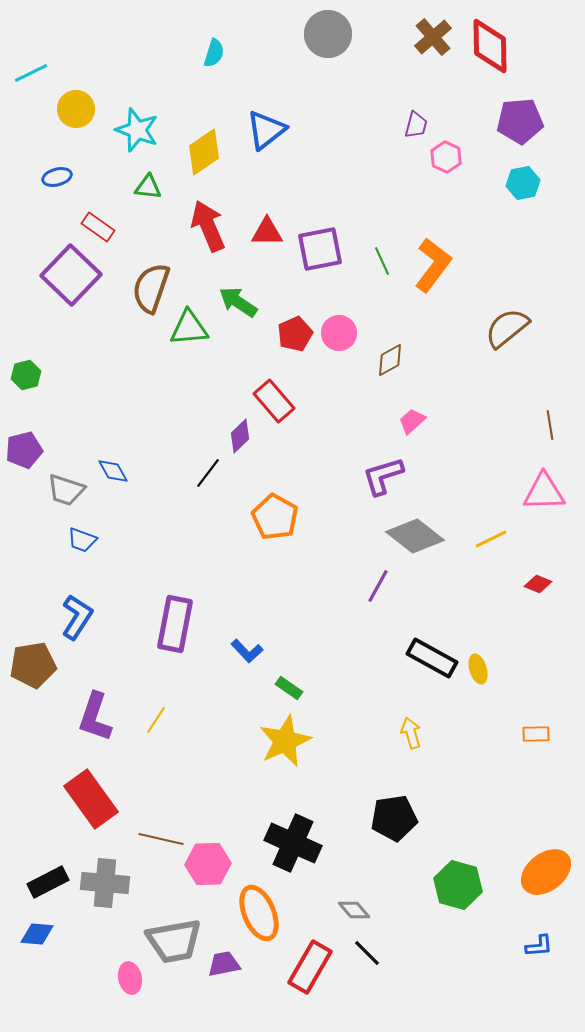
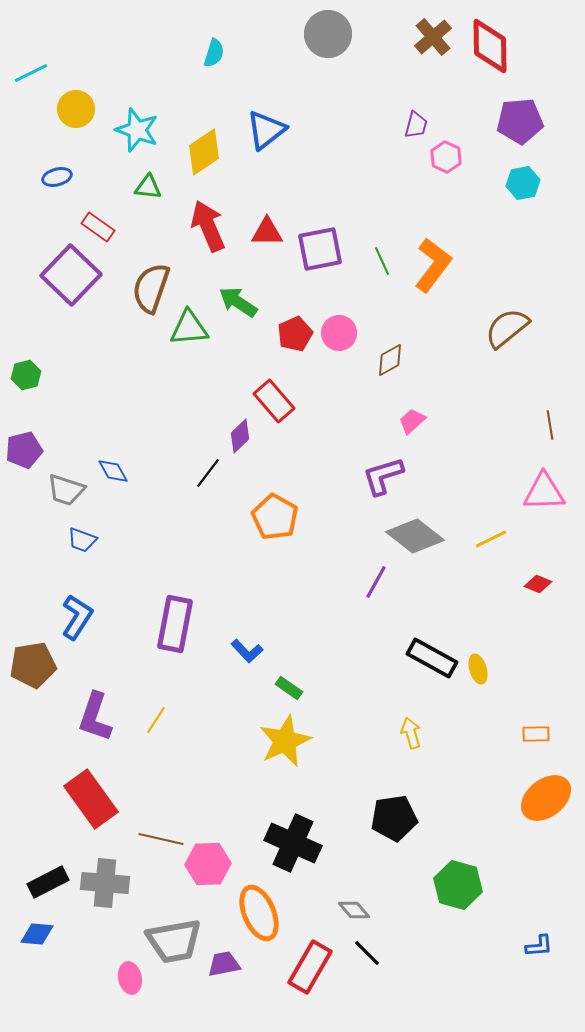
purple line at (378, 586): moved 2 px left, 4 px up
orange ellipse at (546, 872): moved 74 px up
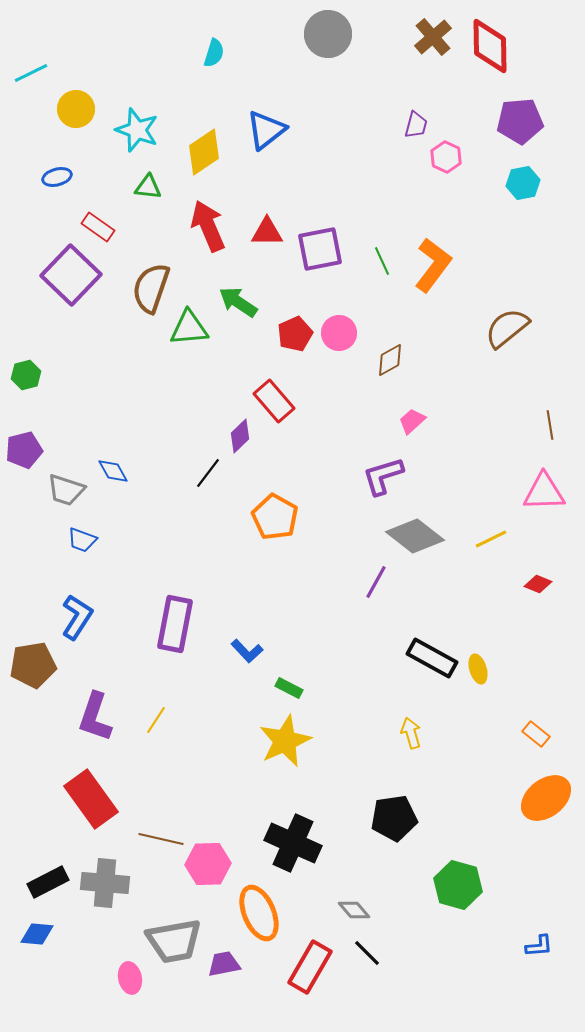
green rectangle at (289, 688): rotated 8 degrees counterclockwise
orange rectangle at (536, 734): rotated 40 degrees clockwise
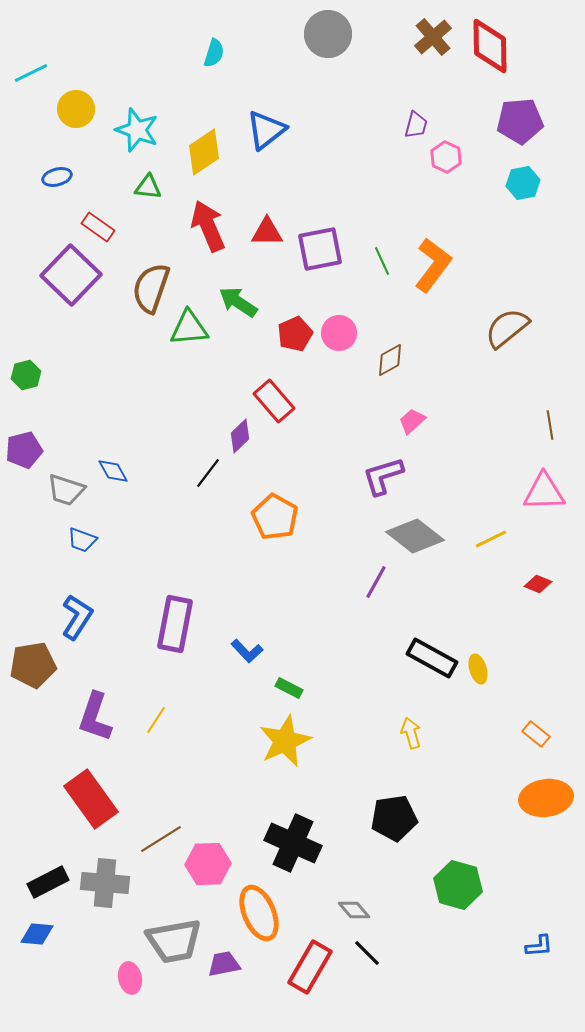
orange ellipse at (546, 798): rotated 30 degrees clockwise
brown line at (161, 839): rotated 45 degrees counterclockwise
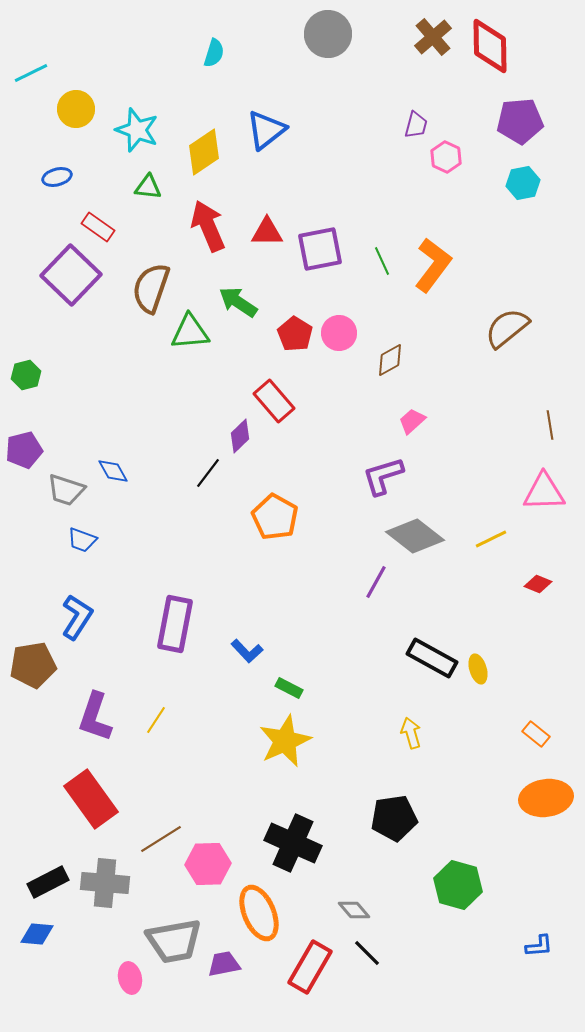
green triangle at (189, 328): moved 1 px right, 4 px down
red pentagon at (295, 334): rotated 16 degrees counterclockwise
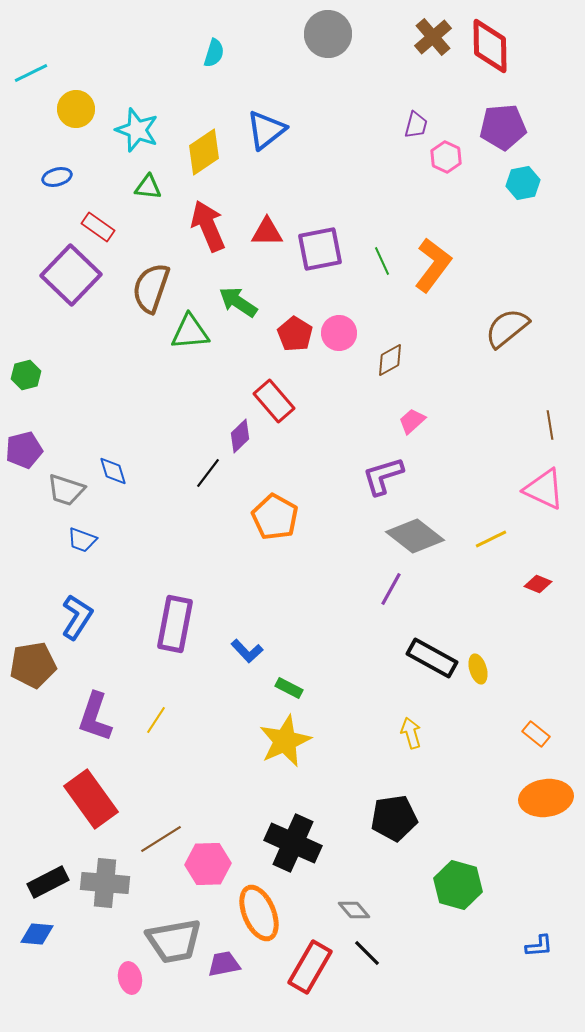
purple pentagon at (520, 121): moved 17 px left, 6 px down
blue diamond at (113, 471): rotated 12 degrees clockwise
pink triangle at (544, 492): moved 3 px up; rotated 27 degrees clockwise
purple line at (376, 582): moved 15 px right, 7 px down
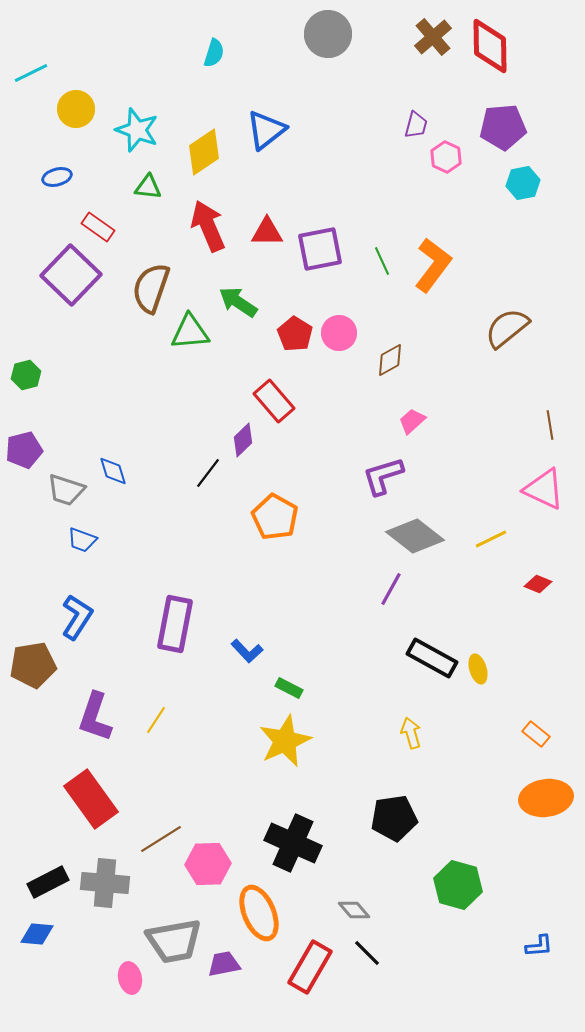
purple diamond at (240, 436): moved 3 px right, 4 px down
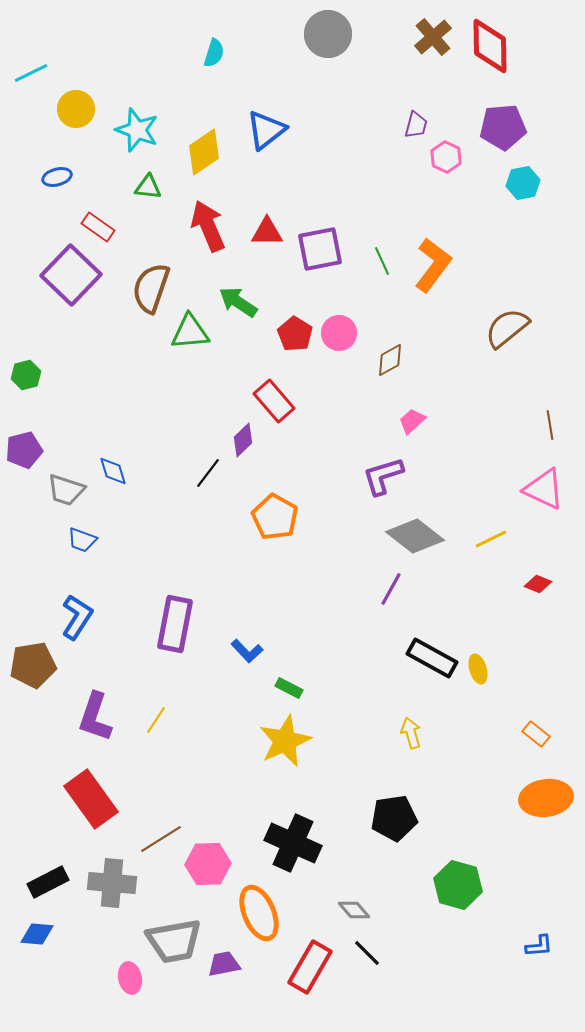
gray cross at (105, 883): moved 7 px right
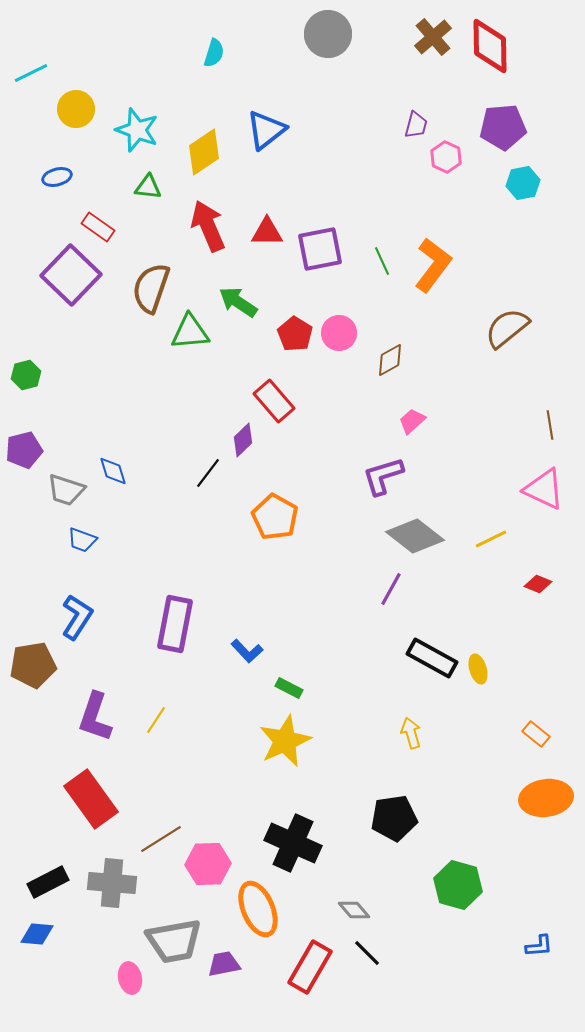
orange ellipse at (259, 913): moved 1 px left, 4 px up
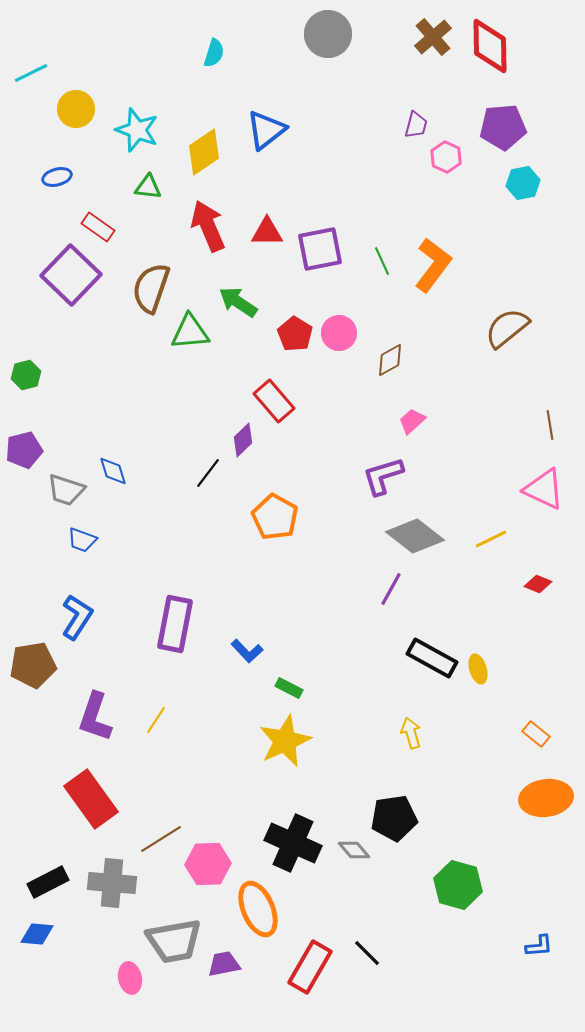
gray diamond at (354, 910): moved 60 px up
